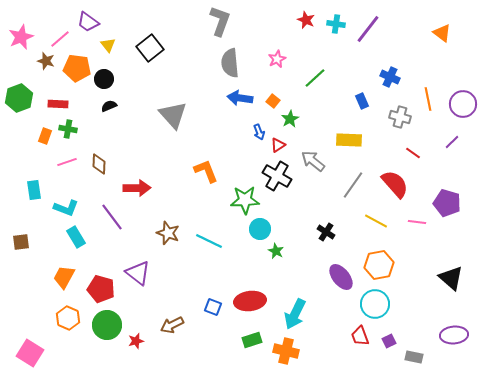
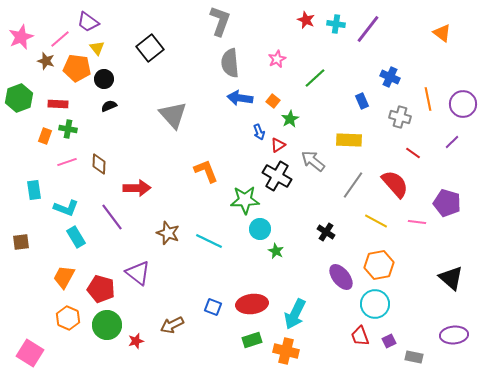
yellow triangle at (108, 45): moved 11 px left, 3 px down
red ellipse at (250, 301): moved 2 px right, 3 px down
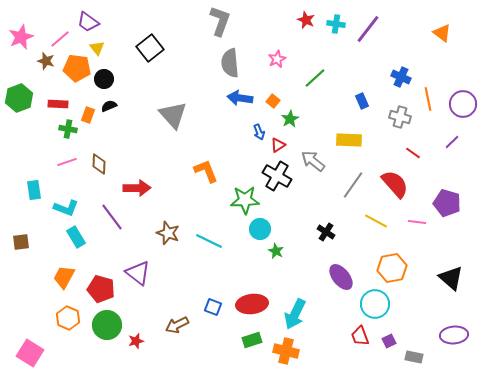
blue cross at (390, 77): moved 11 px right
orange rectangle at (45, 136): moved 43 px right, 21 px up
orange hexagon at (379, 265): moved 13 px right, 3 px down
brown arrow at (172, 325): moved 5 px right
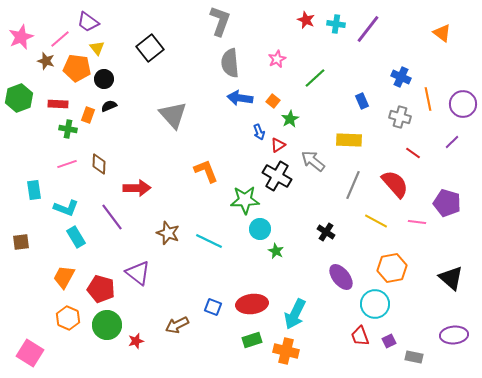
pink line at (67, 162): moved 2 px down
gray line at (353, 185): rotated 12 degrees counterclockwise
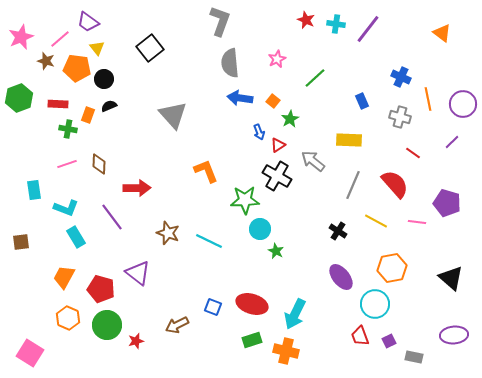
black cross at (326, 232): moved 12 px right, 1 px up
red ellipse at (252, 304): rotated 24 degrees clockwise
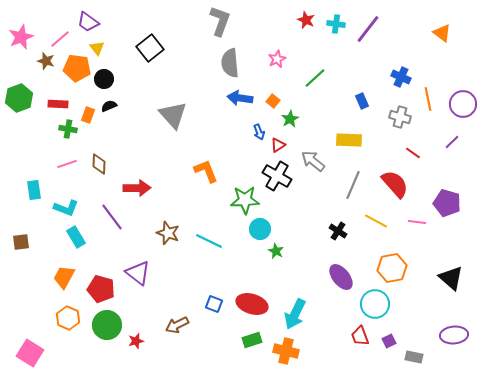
blue square at (213, 307): moved 1 px right, 3 px up
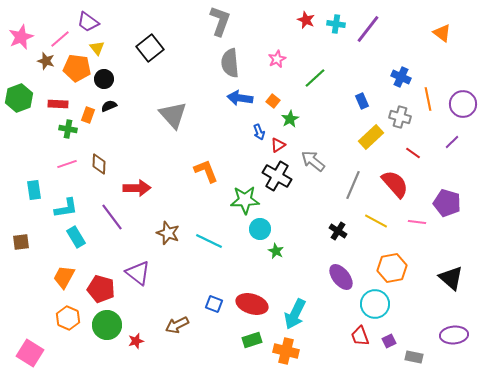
yellow rectangle at (349, 140): moved 22 px right, 3 px up; rotated 45 degrees counterclockwise
cyan L-shape at (66, 208): rotated 30 degrees counterclockwise
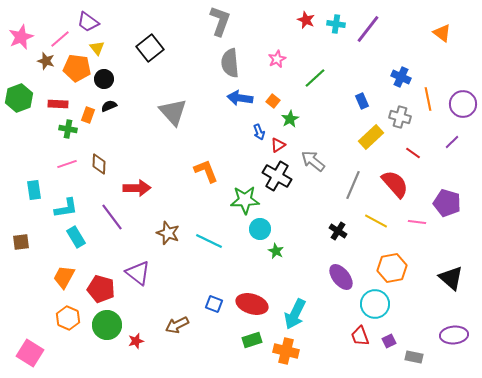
gray triangle at (173, 115): moved 3 px up
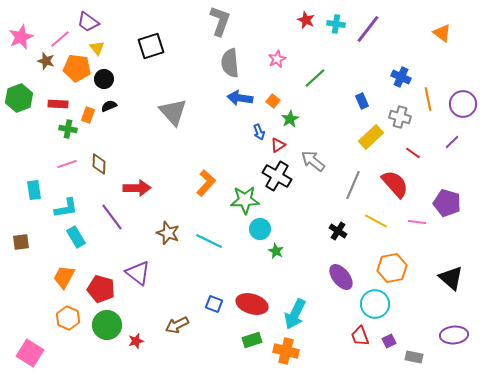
black square at (150, 48): moved 1 px right, 2 px up; rotated 20 degrees clockwise
orange L-shape at (206, 171): moved 12 px down; rotated 64 degrees clockwise
